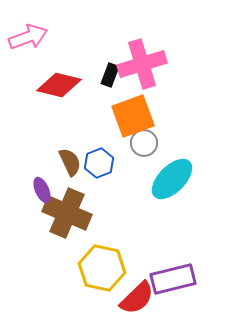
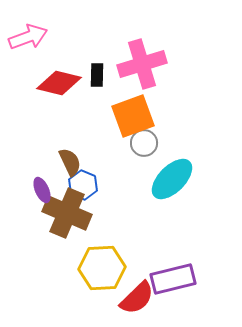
black rectangle: moved 13 px left; rotated 20 degrees counterclockwise
red diamond: moved 2 px up
blue hexagon: moved 16 px left, 22 px down; rotated 16 degrees counterclockwise
yellow hexagon: rotated 15 degrees counterclockwise
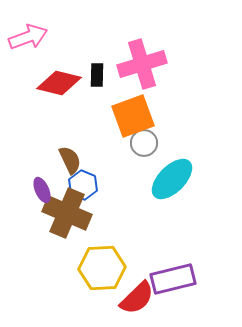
brown semicircle: moved 2 px up
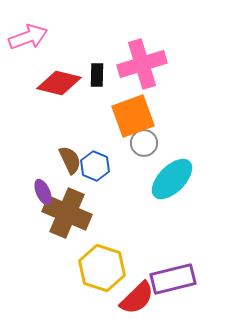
blue hexagon: moved 12 px right, 19 px up
purple ellipse: moved 1 px right, 2 px down
yellow hexagon: rotated 21 degrees clockwise
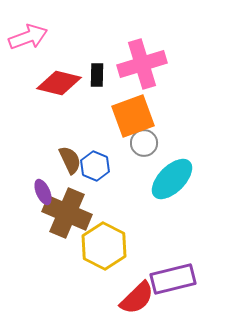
yellow hexagon: moved 2 px right, 22 px up; rotated 9 degrees clockwise
